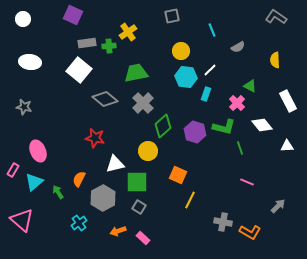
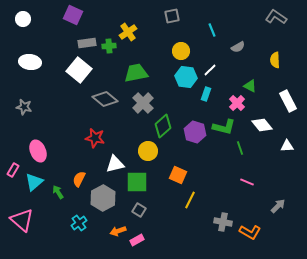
gray square at (139, 207): moved 3 px down
pink rectangle at (143, 238): moved 6 px left, 2 px down; rotated 72 degrees counterclockwise
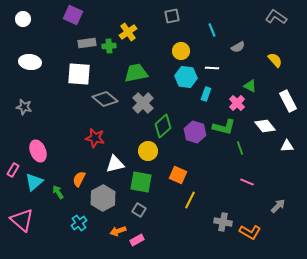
yellow semicircle at (275, 60): rotated 140 degrees clockwise
white square at (79, 70): moved 4 px down; rotated 35 degrees counterclockwise
white line at (210, 70): moved 2 px right, 2 px up; rotated 48 degrees clockwise
white diamond at (262, 125): moved 3 px right, 1 px down
green square at (137, 182): moved 4 px right; rotated 10 degrees clockwise
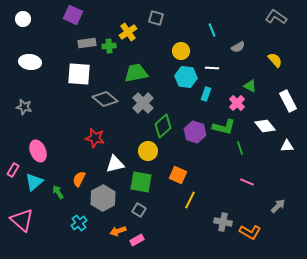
gray square at (172, 16): moved 16 px left, 2 px down; rotated 28 degrees clockwise
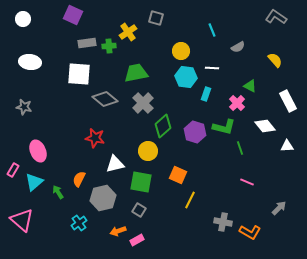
gray hexagon at (103, 198): rotated 15 degrees clockwise
gray arrow at (278, 206): moved 1 px right, 2 px down
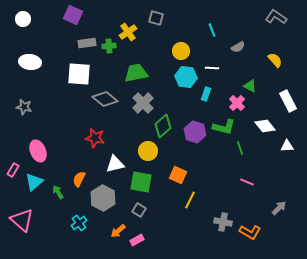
gray hexagon at (103, 198): rotated 20 degrees counterclockwise
orange arrow at (118, 231): rotated 21 degrees counterclockwise
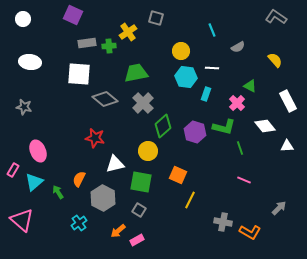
pink line at (247, 182): moved 3 px left, 2 px up
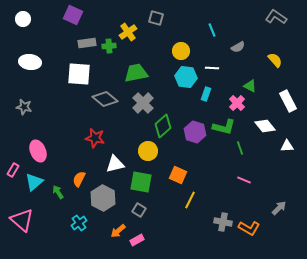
orange L-shape at (250, 232): moved 1 px left, 4 px up
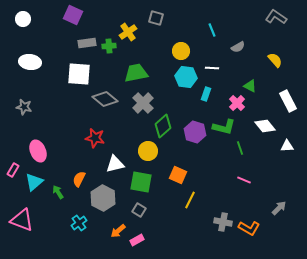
pink triangle at (22, 220): rotated 20 degrees counterclockwise
